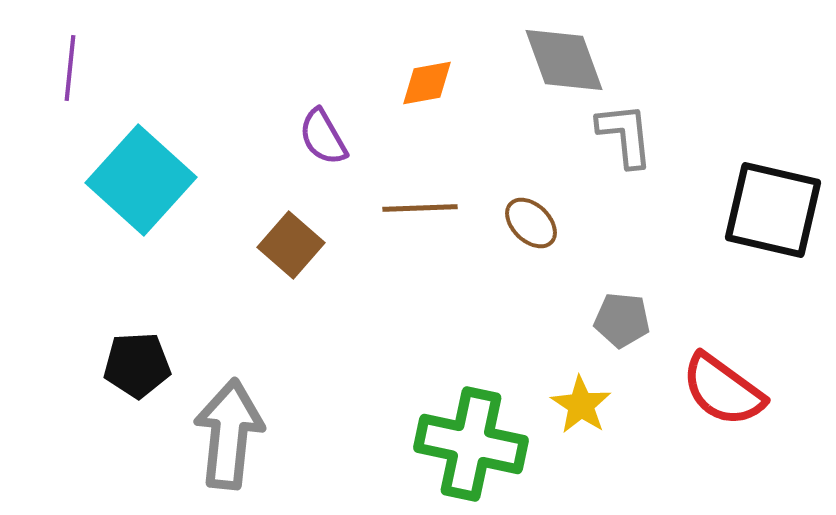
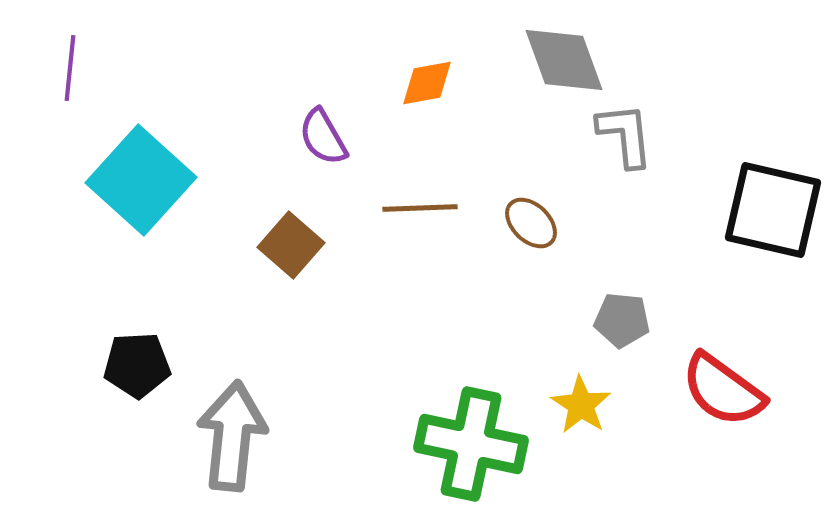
gray arrow: moved 3 px right, 2 px down
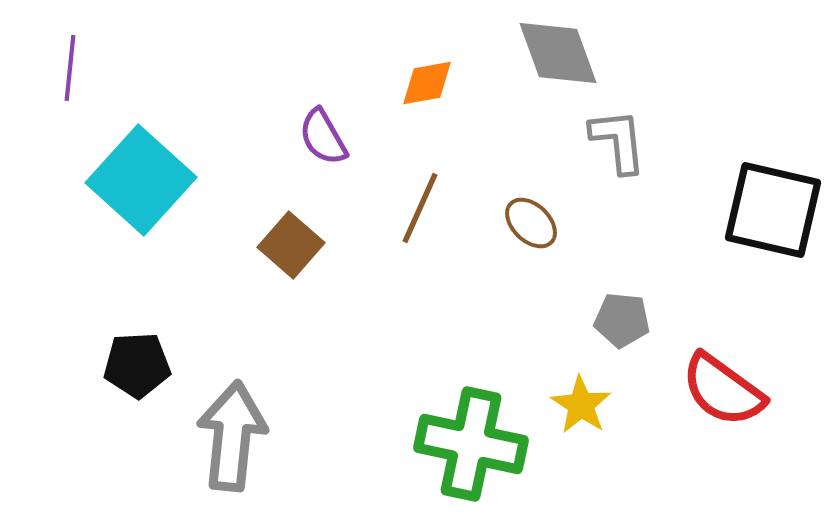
gray diamond: moved 6 px left, 7 px up
gray L-shape: moved 7 px left, 6 px down
brown line: rotated 64 degrees counterclockwise
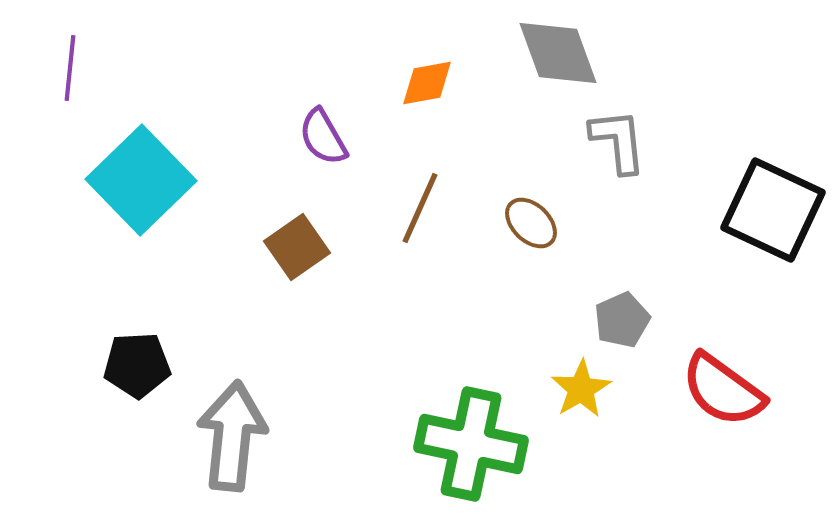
cyan square: rotated 4 degrees clockwise
black square: rotated 12 degrees clockwise
brown square: moved 6 px right, 2 px down; rotated 14 degrees clockwise
gray pentagon: rotated 30 degrees counterclockwise
yellow star: moved 16 px up; rotated 8 degrees clockwise
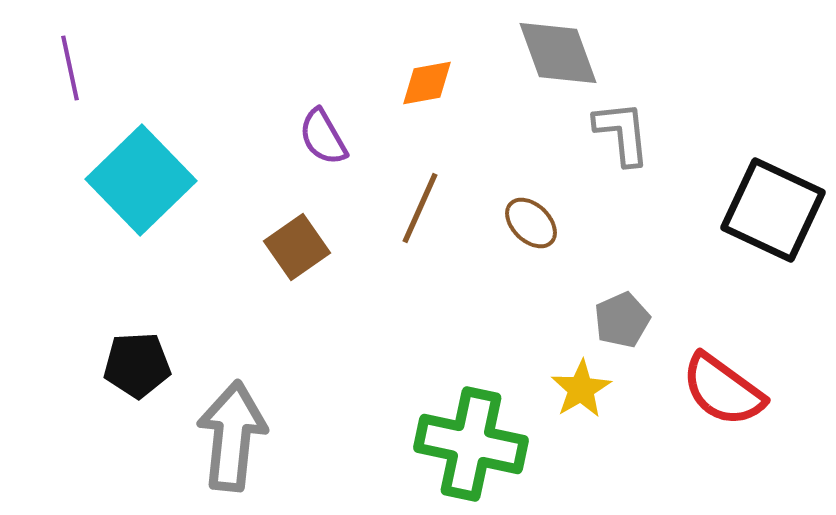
purple line: rotated 18 degrees counterclockwise
gray L-shape: moved 4 px right, 8 px up
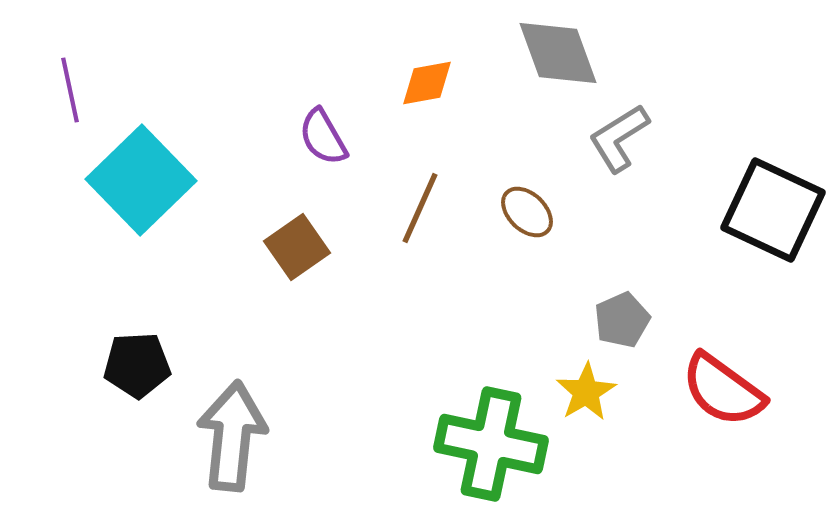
purple line: moved 22 px down
gray L-shape: moved 3 px left, 5 px down; rotated 116 degrees counterclockwise
brown ellipse: moved 4 px left, 11 px up
yellow star: moved 5 px right, 3 px down
green cross: moved 20 px right
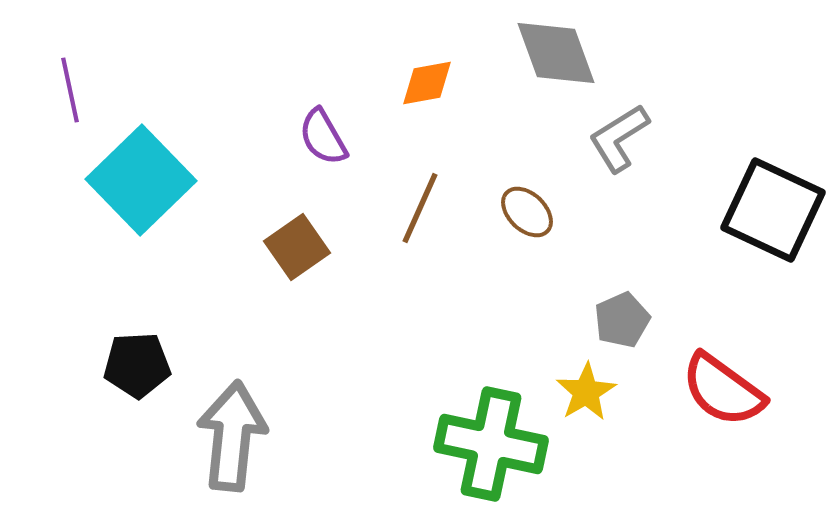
gray diamond: moved 2 px left
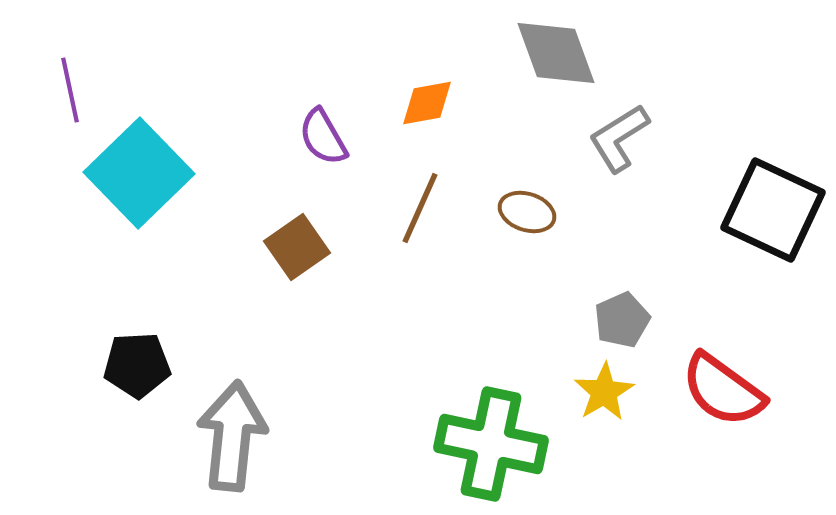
orange diamond: moved 20 px down
cyan square: moved 2 px left, 7 px up
brown ellipse: rotated 26 degrees counterclockwise
yellow star: moved 18 px right
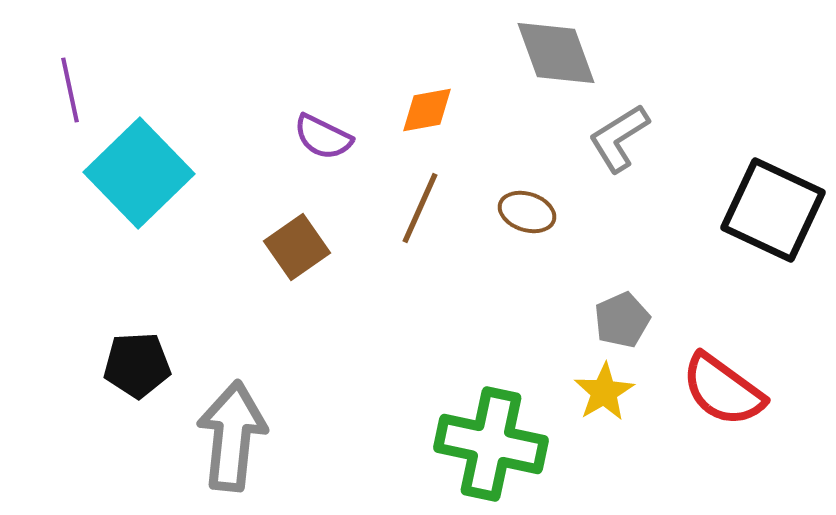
orange diamond: moved 7 px down
purple semicircle: rotated 34 degrees counterclockwise
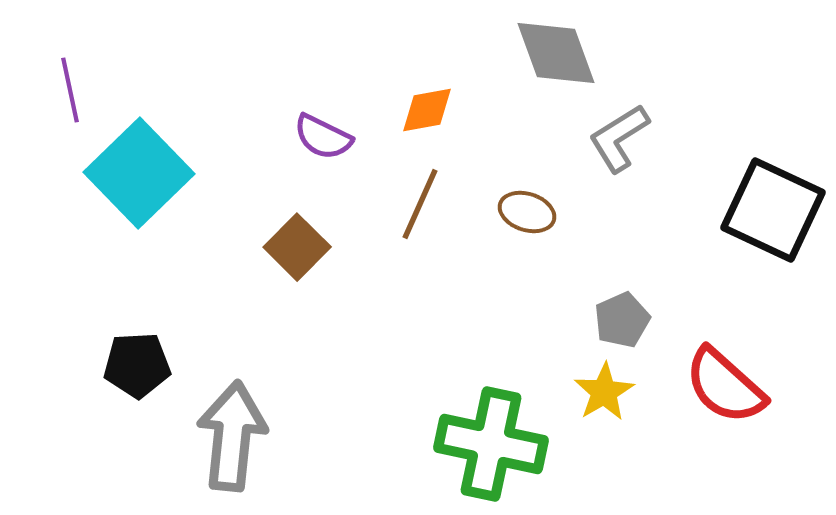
brown line: moved 4 px up
brown square: rotated 10 degrees counterclockwise
red semicircle: moved 2 px right, 4 px up; rotated 6 degrees clockwise
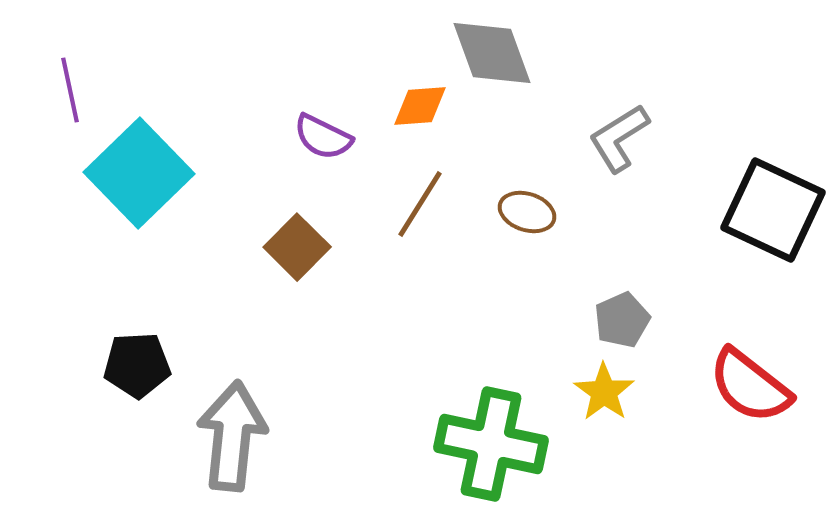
gray diamond: moved 64 px left
orange diamond: moved 7 px left, 4 px up; rotated 6 degrees clockwise
brown line: rotated 8 degrees clockwise
red semicircle: moved 25 px right; rotated 4 degrees counterclockwise
yellow star: rotated 6 degrees counterclockwise
